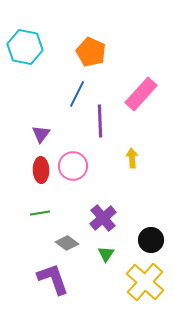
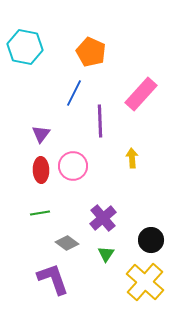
blue line: moved 3 px left, 1 px up
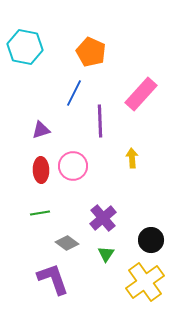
purple triangle: moved 4 px up; rotated 36 degrees clockwise
yellow cross: rotated 12 degrees clockwise
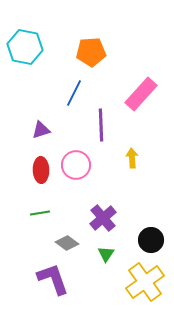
orange pentagon: rotated 28 degrees counterclockwise
purple line: moved 1 px right, 4 px down
pink circle: moved 3 px right, 1 px up
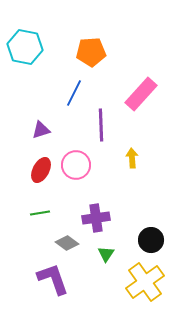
red ellipse: rotated 30 degrees clockwise
purple cross: moved 7 px left; rotated 32 degrees clockwise
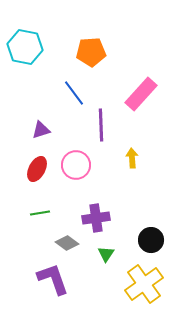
blue line: rotated 64 degrees counterclockwise
red ellipse: moved 4 px left, 1 px up
yellow cross: moved 1 px left, 2 px down
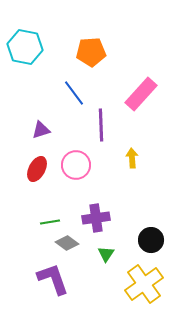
green line: moved 10 px right, 9 px down
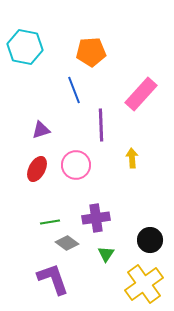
blue line: moved 3 px up; rotated 16 degrees clockwise
black circle: moved 1 px left
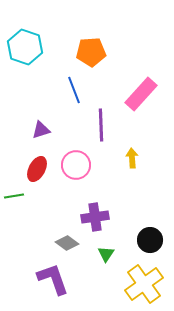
cyan hexagon: rotated 8 degrees clockwise
purple cross: moved 1 px left, 1 px up
green line: moved 36 px left, 26 px up
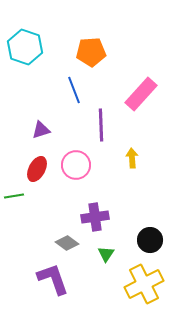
yellow cross: rotated 9 degrees clockwise
